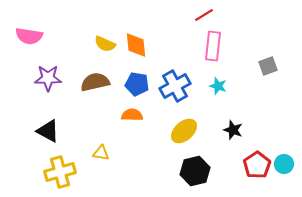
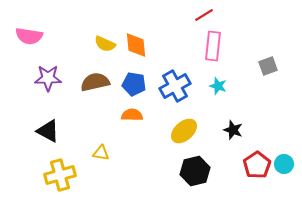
blue pentagon: moved 3 px left
yellow cross: moved 3 px down
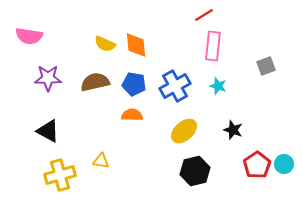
gray square: moved 2 px left
yellow triangle: moved 8 px down
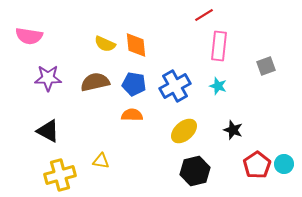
pink rectangle: moved 6 px right
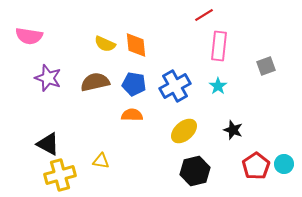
purple star: rotated 20 degrees clockwise
cyan star: rotated 18 degrees clockwise
black triangle: moved 13 px down
red pentagon: moved 1 px left, 1 px down
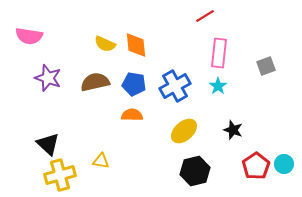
red line: moved 1 px right, 1 px down
pink rectangle: moved 7 px down
black triangle: rotated 15 degrees clockwise
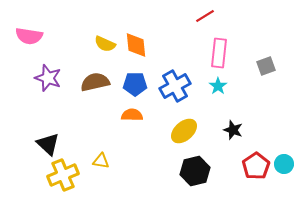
blue pentagon: moved 1 px right; rotated 10 degrees counterclockwise
yellow cross: moved 3 px right; rotated 8 degrees counterclockwise
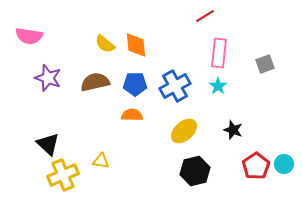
yellow semicircle: rotated 15 degrees clockwise
gray square: moved 1 px left, 2 px up
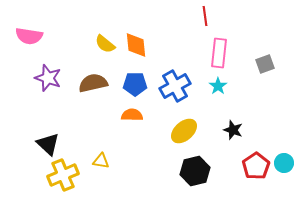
red line: rotated 66 degrees counterclockwise
brown semicircle: moved 2 px left, 1 px down
cyan circle: moved 1 px up
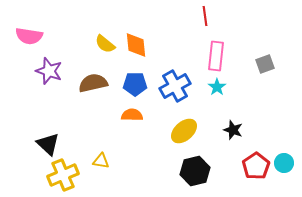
pink rectangle: moved 3 px left, 3 px down
purple star: moved 1 px right, 7 px up
cyan star: moved 1 px left, 1 px down
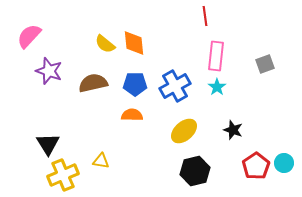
pink semicircle: rotated 124 degrees clockwise
orange diamond: moved 2 px left, 2 px up
black triangle: rotated 15 degrees clockwise
